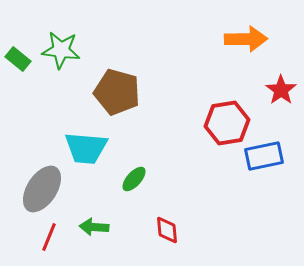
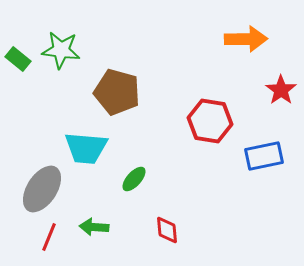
red hexagon: moved 17 px left, 2 px up; rotated 18 degrees clockwise
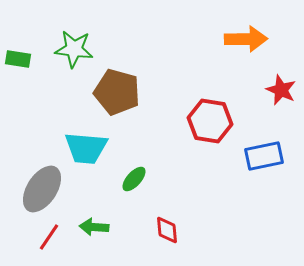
green star: moved 13 px right, 1 px up
green rectangle: rotated 30 degrees counterclockwise
red star: rotated 12 degrees counterclockwise
red line: rotated 12 degrees clockwise
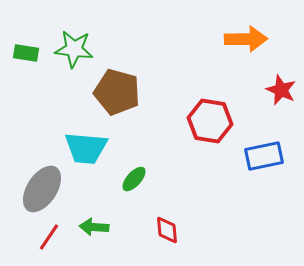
green rectangle: moved 8 px right, 6 px up
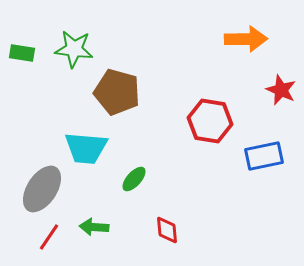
green rectangle: moved 4 px left
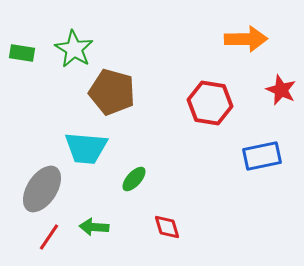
green star: rotated 24 degrees clockwise
brown pentagon: moved 5 px left
red hexagon: moved 18 px up
blue rectangle: moved 2 px left
red diamond: moved 3 px up; rotated 12 degrees counterclockwise
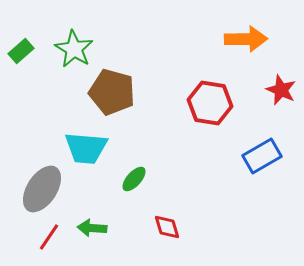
green rectangle: moved 1 px left, 2 px up; rotated 50 degrees counterclockwise
blue rectangle: rotated 18 degrees counterclockwise
green arrow: moved 2 px left, 1 px down
